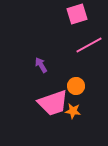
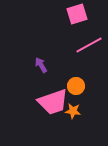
pink trapezoid: moved 1 px up
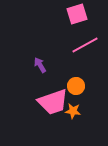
pink line: moved 4 px left
purple arrow: moved 1 px left
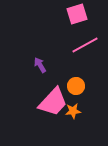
pink trapezoid: rotated 28 degrees counterclockwise
orange star: rotated 14 degrees counterclockwise
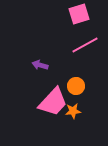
pink square: moved 2 px right
purple arrow: rotated 42 degrees counterclockwise
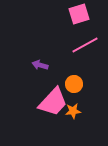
orange circle: moved 2 px left, 2 px up
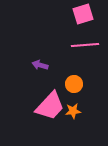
pink square: moved 4 px right
pink line: rotated 24 degrees clockwise
pink trapezoid: moved 3 px left, 4 px down
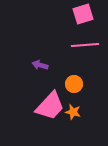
orange star: moved 1 px down; rotated 21 degrees clockwise
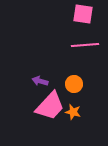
pink square: rotated 25 degrees clockwise
purple arrow: moved 16 px down
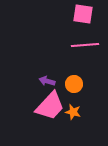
purple arrow: moved 7 px right
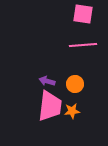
pink line: moved 2 px left
orange circle: moved 1 px right
pink trapezoid: rotated 36 degrees counterclockwise
orange star: moved 1 px left, 1 px up; rotated 21 degrees counterclockwise
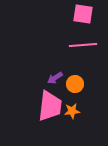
purple arrow: moved 8 px right, 3 px up; rotated 49 degrees counterclockwise
